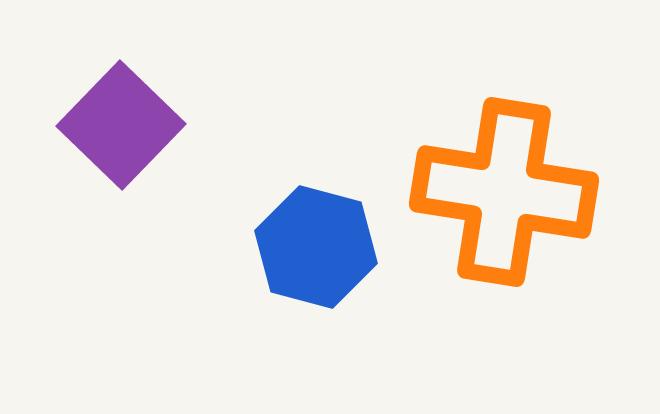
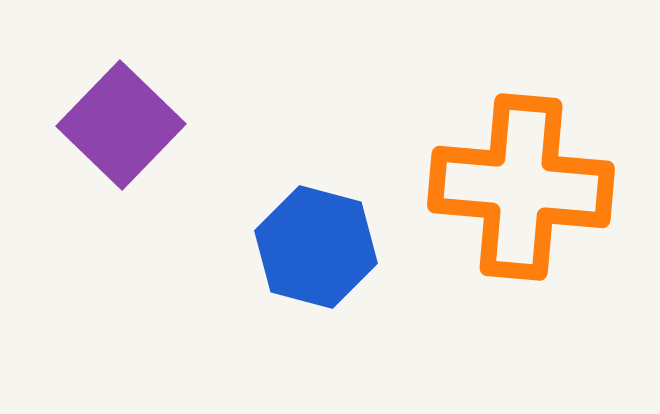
orange cross: moved 17 px right, 5 px up; rotated 4 degrees counterclockwise
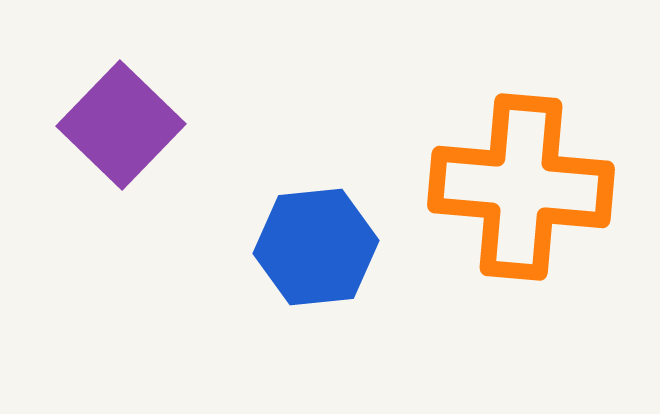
blue hexagon: rotated 21 degrees counterclockwise
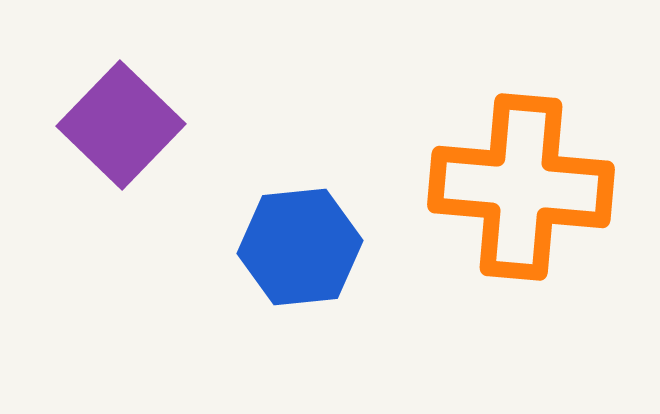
blue hexagon: moved 16 px left
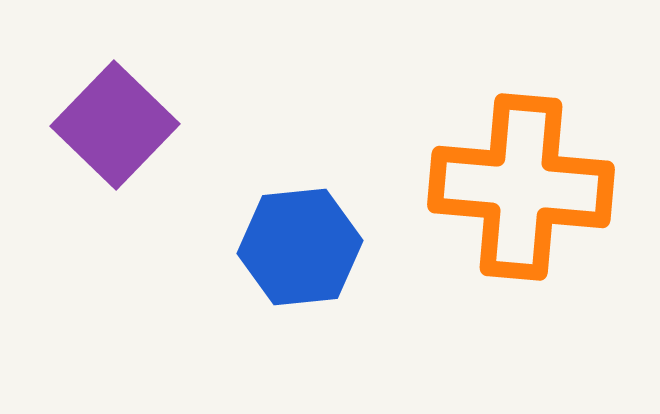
purple square: moved 6 px left
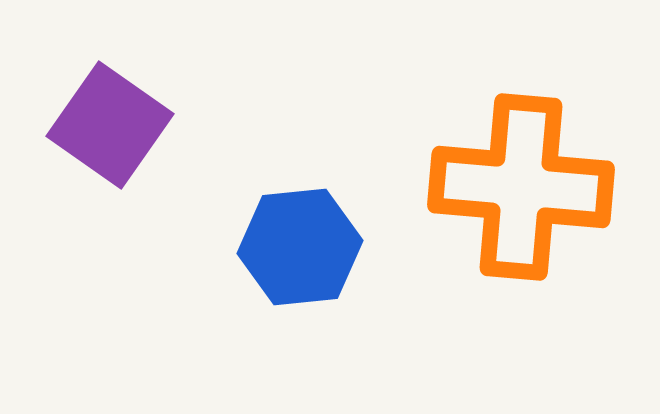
purple square: moved 5 px left; rotated 9 degrees counterclockwise
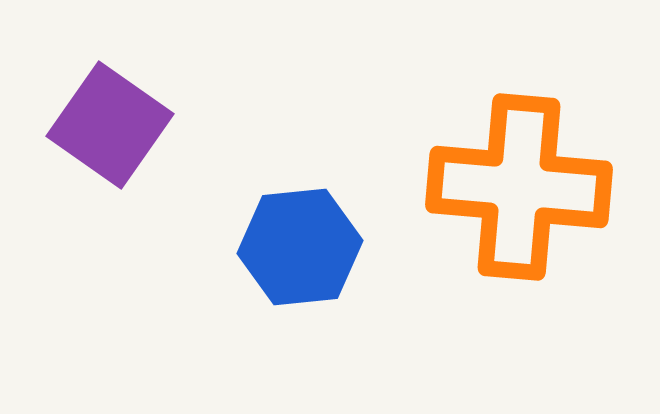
orange cross: moved 2 px left
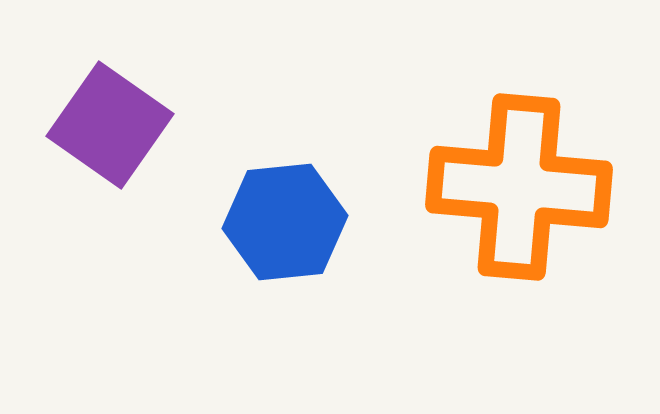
blue hexagon: moved 15 px left, 25 px up
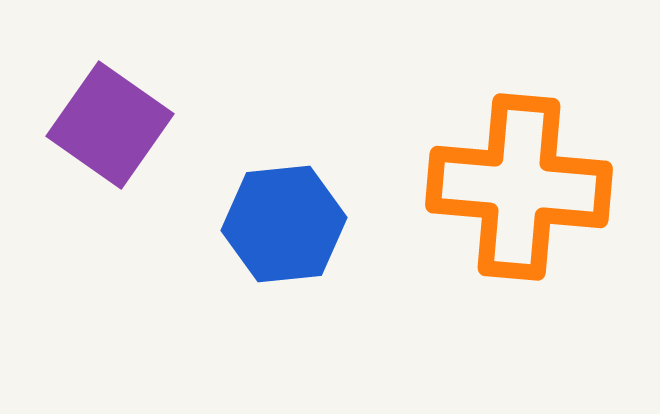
blue hexagon: moved 1 px left, 2 px down
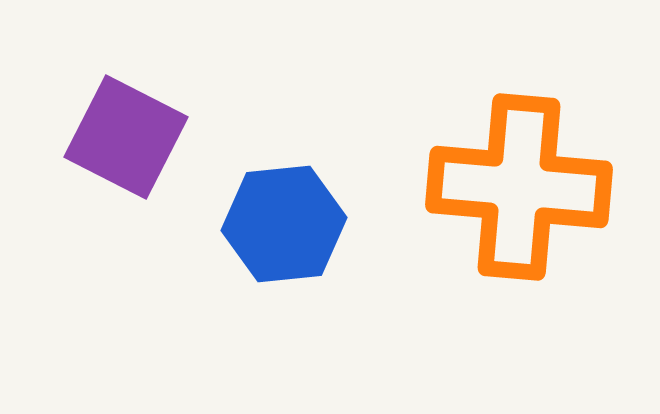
purple square: moved 16 px right, 12 px down; rotated 8 degrees counterclockwise
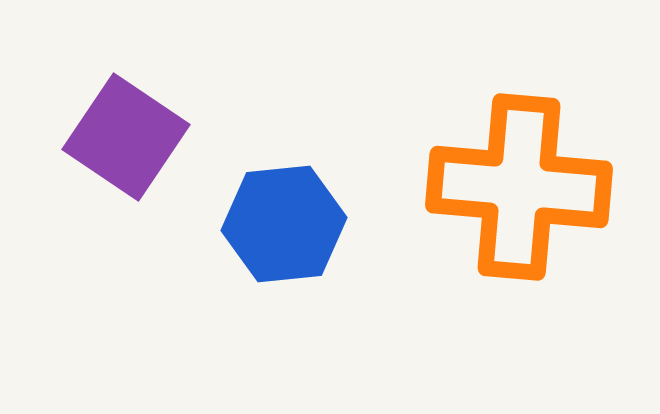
purple square: rotated 7 degrees clockwise
